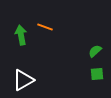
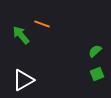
orange line: moved 3 px left, 3 px up
green arrow: rotated 30 degrees counterclockwise
green square: rotated 16 degrees counterclockwise
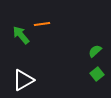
orange line: rotated 28 degrees counterclockwise
green square: rotated 16 degrees counterclockwise
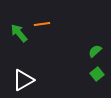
green arrow: moved 2 px left, 2 px up
